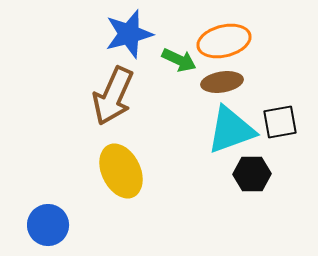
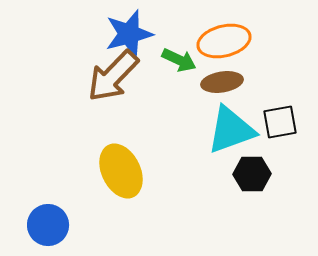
brown arrow: moved 20 px up; rotated 20 degrees clockwise
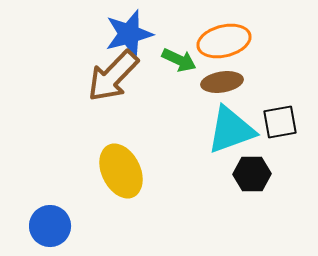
blue circle: moved 2 px right, 1 px down
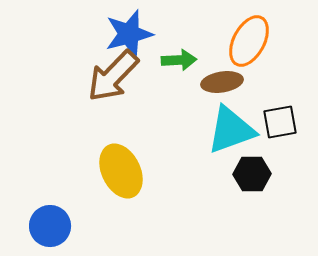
orange ellipse: moved 25 px right; rotated 48 degrees counterclockwise
green arrow: rotated 28 degrees counterclockwise
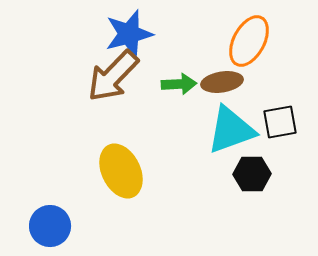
green arrow: moved 24 px down
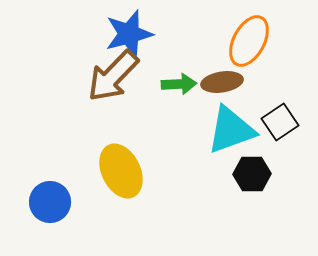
black square: rotated 24 degrees counterclockwise
blue circle: moved 24 px up
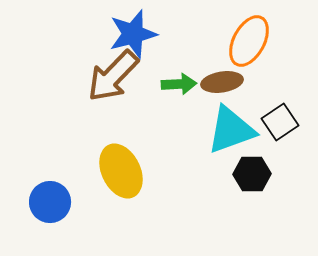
blue star: moved 4 px right
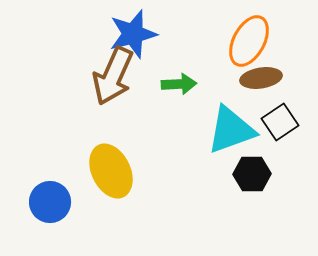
brown arrow: rotated 20 degrees counterclockwise
brown ellipse: moved 39 px right, 4 px up
yellow ellipse: moved 10 px left
